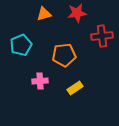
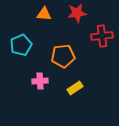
orange triangle: rotated 21 degrees clockwise
orange pentagon: moved 1 px left, 1 px down
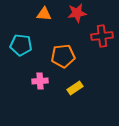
cyan pentagon: rotated 30 degrees clockwise
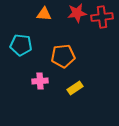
red cross: moved 19 px up
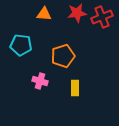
red cross: rotated 15 degrees counterclockwise
orange pentagon: rotated 10 degrees counterclockwise
pink cross: rotated 21 degrees clockwise
yellow rectangle: rotated 56 degrees counterclockwise
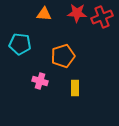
red star: rotated 12 degrees clockwise
cyan pentagon: moved 1 px left, 1 px up
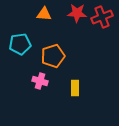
cyan pentagon: rotated 15 degrees counterclockwise
orange pentagon: moved 10 px left
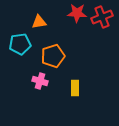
orange triangle: moved 5 px left, 8 px down; rotated 14 degrees counterclockwise
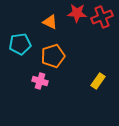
orange triangle: moved 11 px right; rotated 35 degrees clockwise
yellow rectangle: moved 23 px right, 7 px up; rotated 35 degrees clockwise
